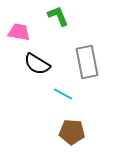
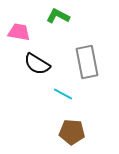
green L-shape: rotated 40 degrees counterclockwise
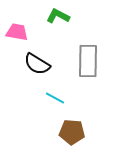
pink trapezoid: moved 2 px left
gray rectangle: moved 1 px right, 1 px up; rotated 12 degrees clockwise
cyan line: moved 8 px left, 4 px down
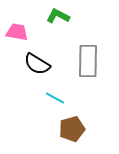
brown pentagon: moved 3 px up; rotated 20 degrees counterclockwise
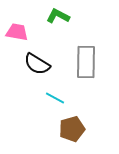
gray rectangle: moved 2 px left, 1 px down
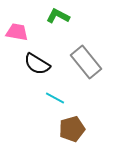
gray rectangle: rotated 40 degrees counterclockwise
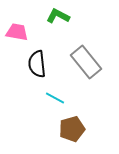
black semicircle: rotated 52 degrees clockwise
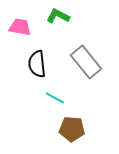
pink trapezoid: moved 3 px right, 5 px up
brown pentagon: rotated 20 degrees clockwise
